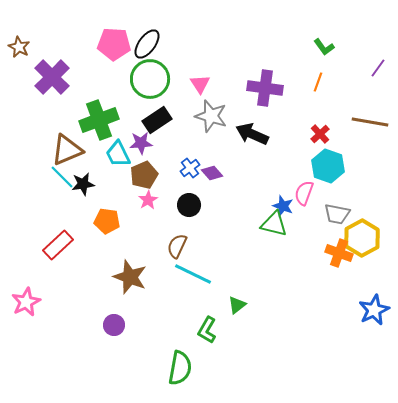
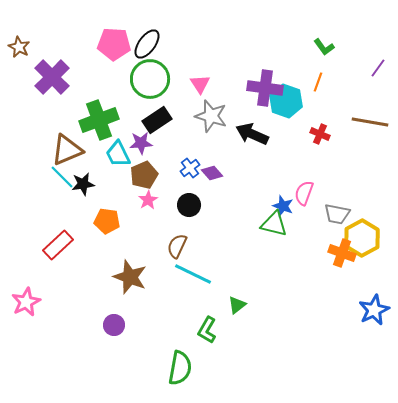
red cross at (320, 134): rotated 24 degrees counterclockwise
cyan hexagon at (328, 166): moved 42 px left, 65 px up
orange cross at (339, 253): moved 3 px right
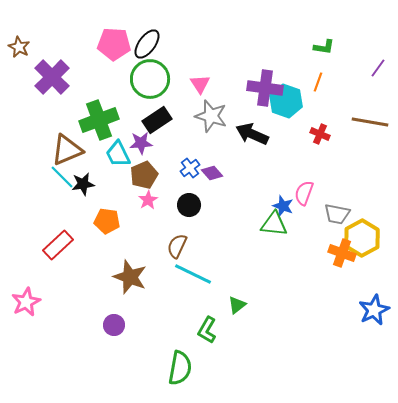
green L-shape at (324, 47): rotated 45 degrees counterclockwise
green triangle at (274, 224): rotated 8 degrees counterclockwise
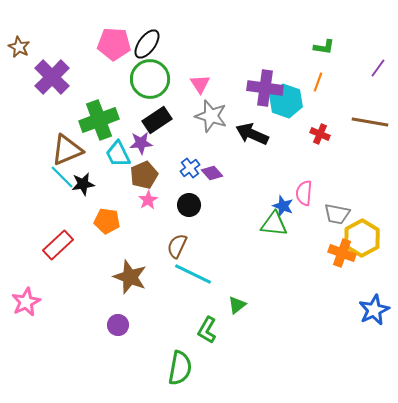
pink semicircle at (304, 193): rotated 15 degrees counterclockwise
purple circle at (114, 325): moved 4 px right
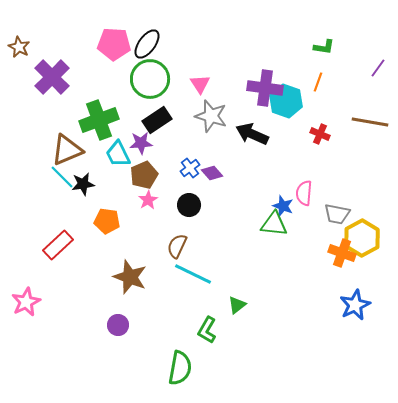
blue star at (374, 310): moved 19 px left, 5 px up
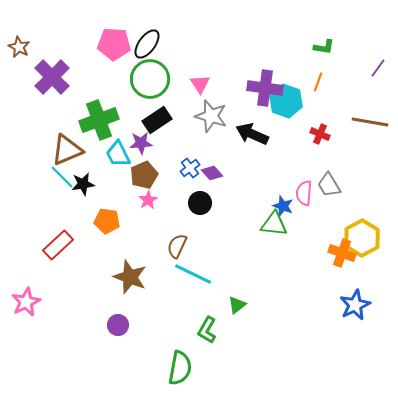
black circle at (189, 205): moved 11 px right, 2 px up
gray trapezoid at (337, 214): moved 8 px left, 29 px up; rotated 48 degrees clockwise
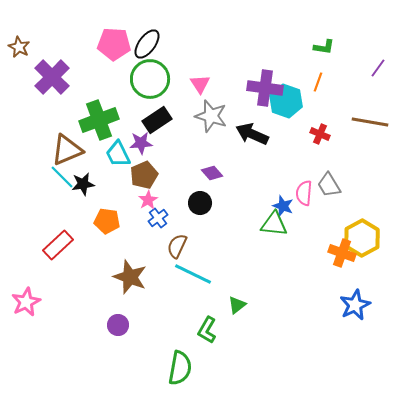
blue cross at (190, 168): moved 32 px left, 50 px down
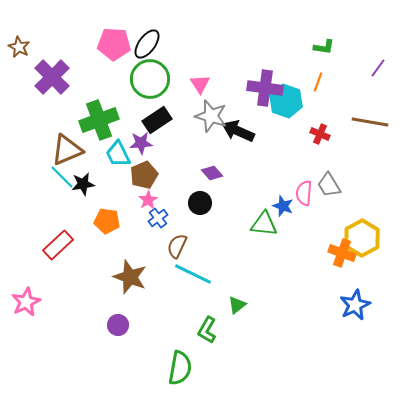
black arrow at (252, 134): moved 14 px left, 3 px up
green triangle at (274, 224): moved 10 px left
